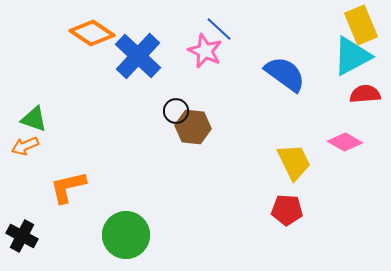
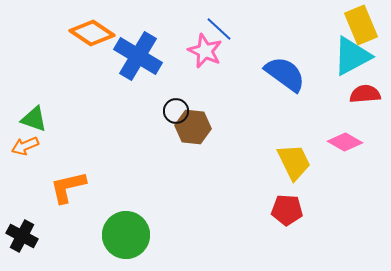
blue cross: rotated 12 degrees counterclockwise
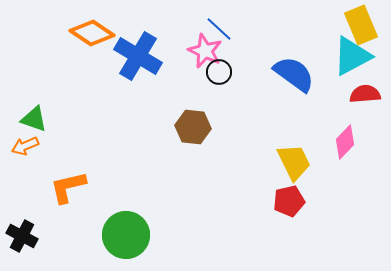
blue semicircle: moved 9 px right
black circle: moved 43 px right, 39 px up
pink diamond: rotated 76 degrees counterclockwise
red pentagon: moved 2 px right, 9 px up; rotated 16 degrees counterclockwise
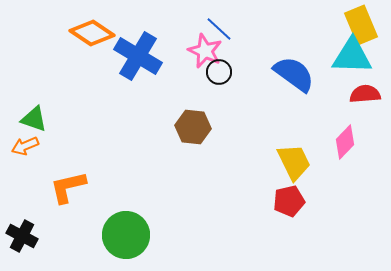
cyan triangle: rotated 30 degrees clockwise
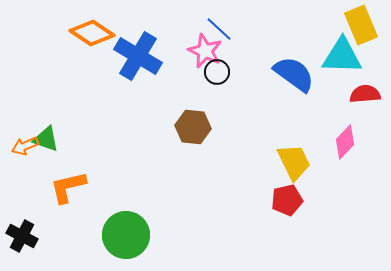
cyan triangle: moved 10 px left
black circle: moved 2 px left
green triangle: moved 12 px right, 20 px down
red pentagon: moved 2 px left, 1 px up
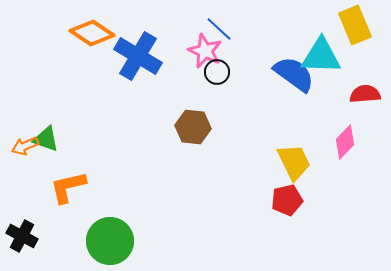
yellow rectangle: moved 6 px left
cyan triangle: moved 21 px left
green circle: moved 16 px left, 6 px down
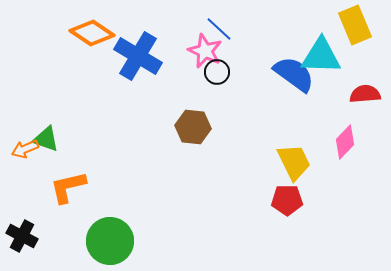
orange arrow: moved 3 px down
red pentagon: rotated 12 degrees clockwise
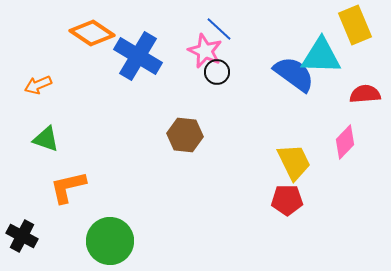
brown hexagon: moved 8 px left, 8 px down
orange arrow: moved 13 px right, 64 px up
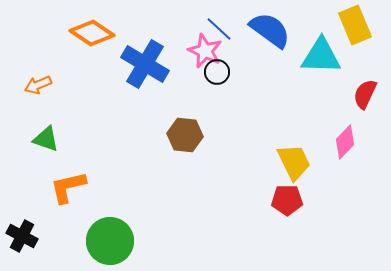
blue cross: moved 7 px right, 8 px down
blue semicircle: moved 24 px left, 44 px up
red semicircle: rotated 60 degrees counterclockwise
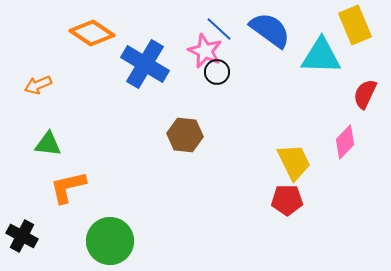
green triangle: moved 2 px right, 5 px down; rotated 12 degrees counterclockwise
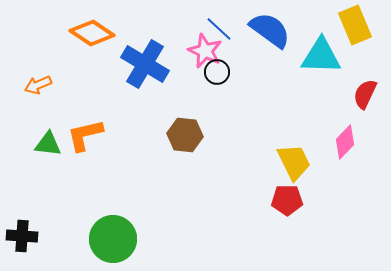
orange L-shape: moved 17 px right, 52 px up
black cross: rotated 24 degrees counterclockwise
green circle: moved 3 px right, 2 px up
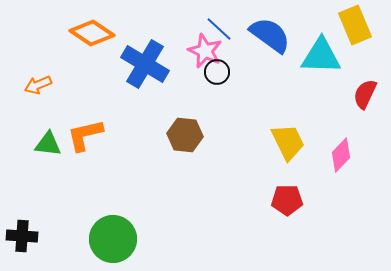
blue semicircle: moved 5 px down
pink diamond: moved 4 px left, 13 px down
yellow trapezoid: moved 6 px left, 20 px up
